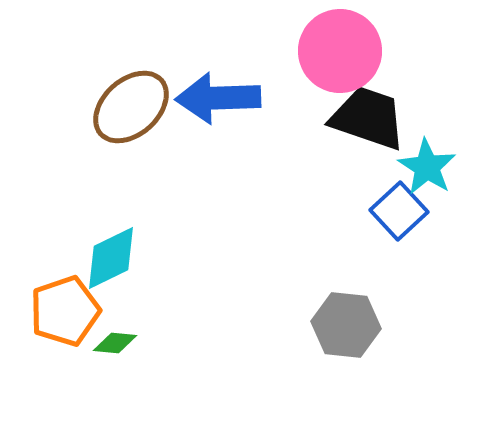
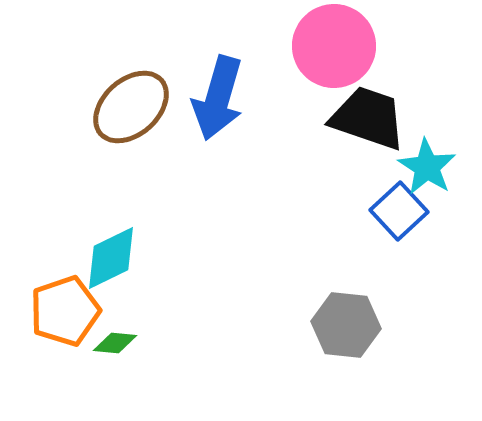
pink circle: moved 6 px left, 5 px up
blue arrow: rotated 72 degrees counterclockwise
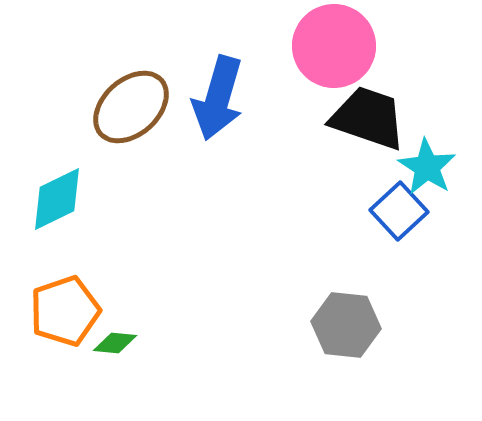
cyan diamond: moved 54 px left, 59 px up
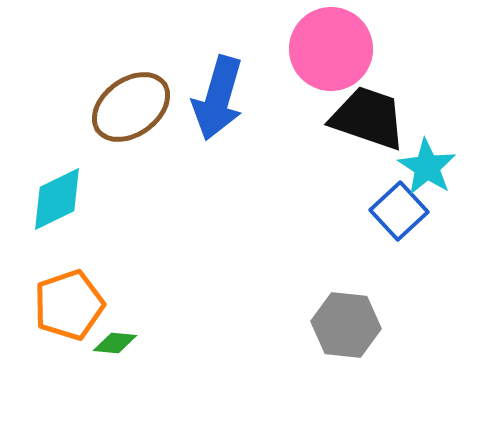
pink circle: moved 3 px left, 3 px down
brown ellipse: rotated 6 degrees clockwise
orange pentagon: moved 4 px right, 6 px up
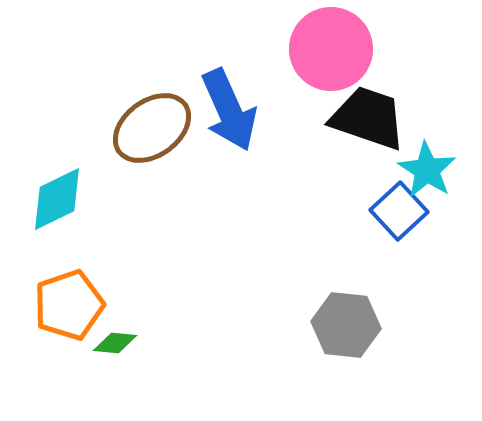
blue arrow: moved 11 px right, 12 px down; rotated 40 degrees counterclockwise
brown ellipse: moved 21 px right, 21 px down
cyan star: moved 3 px down
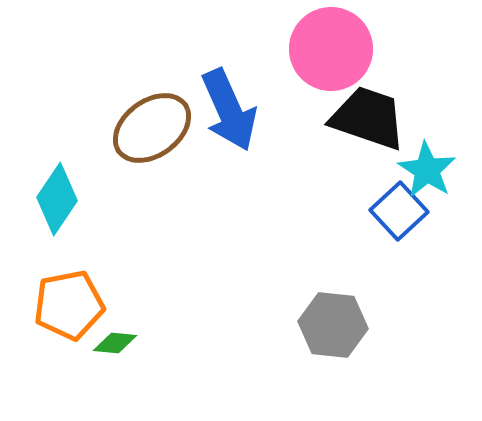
cyan diamond: rotated 30 degrees counterclockwise
orange pentagon: rotated 8 degrees clockwise
gray hexagon: moved 13 px left
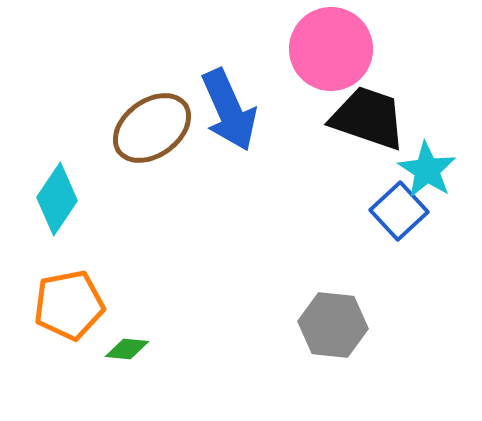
green diamond: moved 12 px right, 6 px down
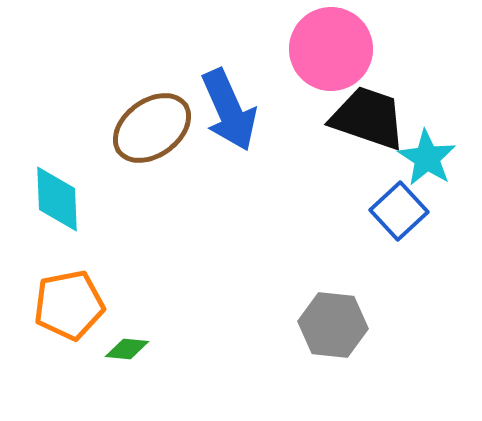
cyan star: moved 12 px up
cyan diamond: rotated 36 degrees counterclockwise
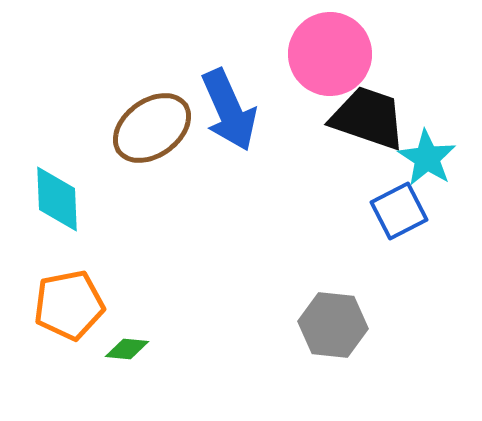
pink circle: moved 1 px left, 5 px down
blue square: rotated 16 degrees clockwise
